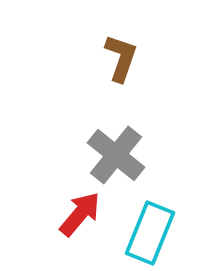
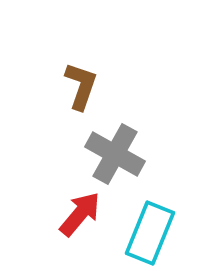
brown L-shape: moved 40 px left, 28 px down
gray cross: moved 1 px left, 1 px up; rotated 10 degrees counterclockwise
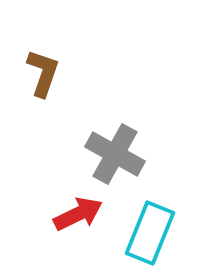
brown L-shape: moved 38 px left, 13 px up
red arrow: moved 2 px left; rotated 24 degrees clockwise
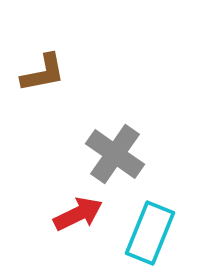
brown L-shape: rotated 60 degrees clockwise
gray cross: rotated 6 degrees clockwise
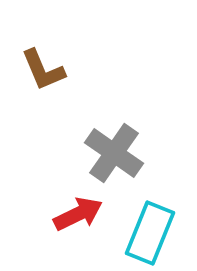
brown L-shape: moved 3 px up; rotated 78 degrees clockwise
gray cross: moved 1 px left, 1 px up
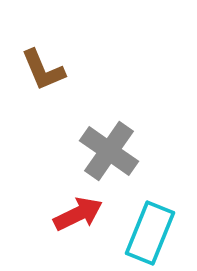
gray cross: moved 5 px left, 2 px up
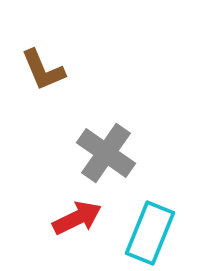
gray cross: moved 3 px left, 2 px down
red arrow: moved 1 px left, 4 px down
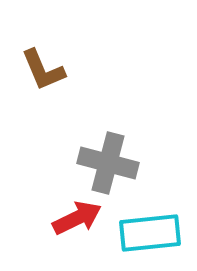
gray cross: moved 2 px right, 10 px down; rotated 20 degrees counterclockwise
cyan rectangle: rotated 62 degrees clockwise
